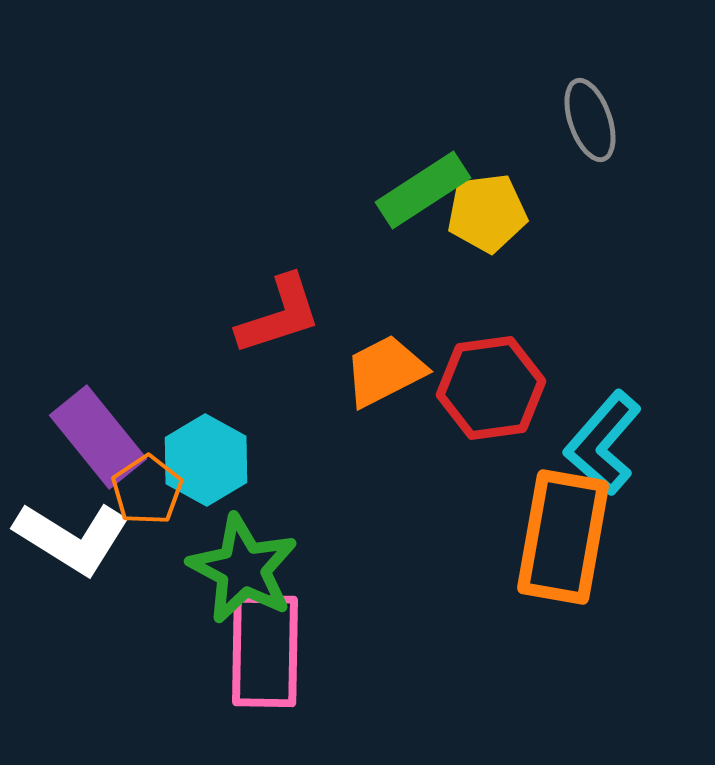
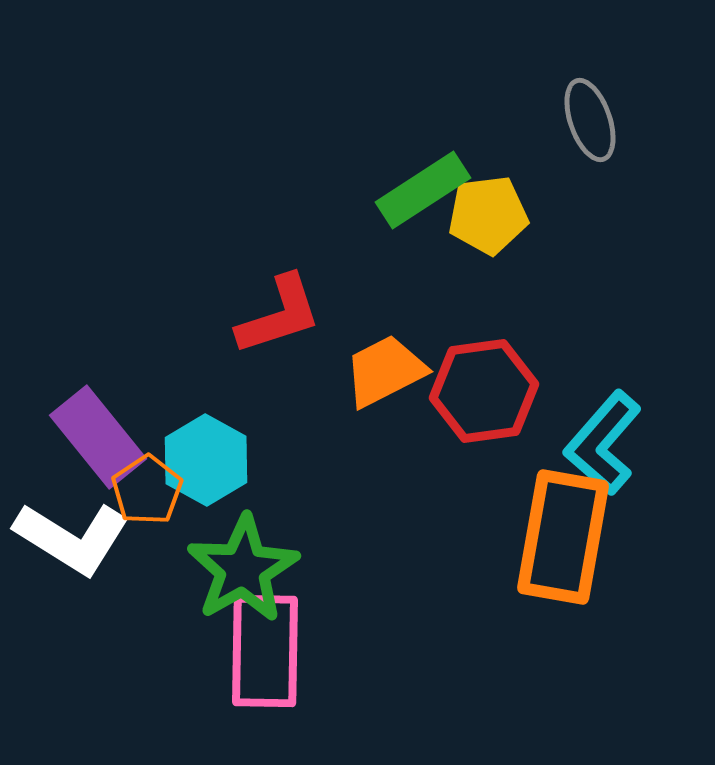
yellow pentagon: moved 1 px right, 2 px down
red hexagon: moved 7 px left, 3 px down
green star: rotated 14 degrees clockwise
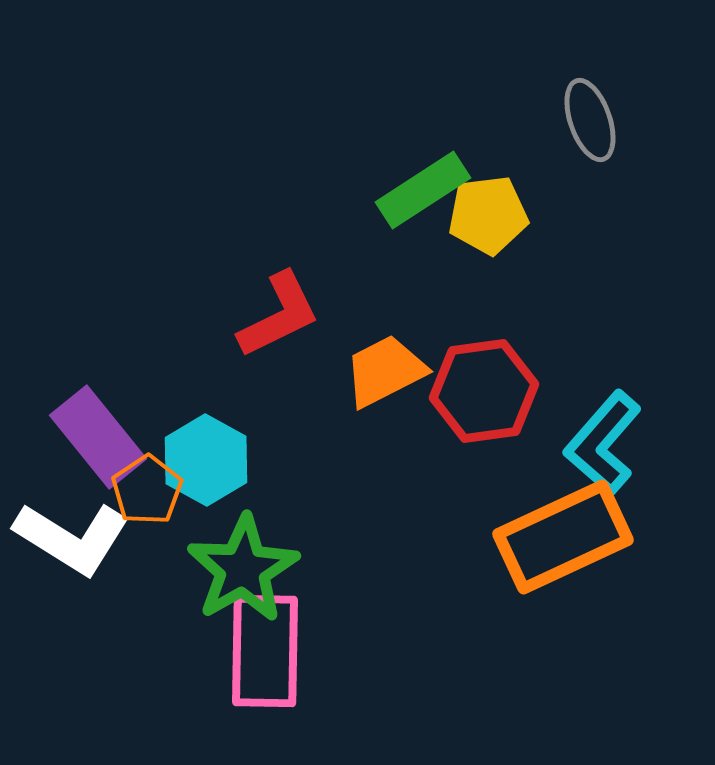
red L-shape: rotated 8 degrees counterclockwise
orange rectangle: rotated 55 degrees clockwise
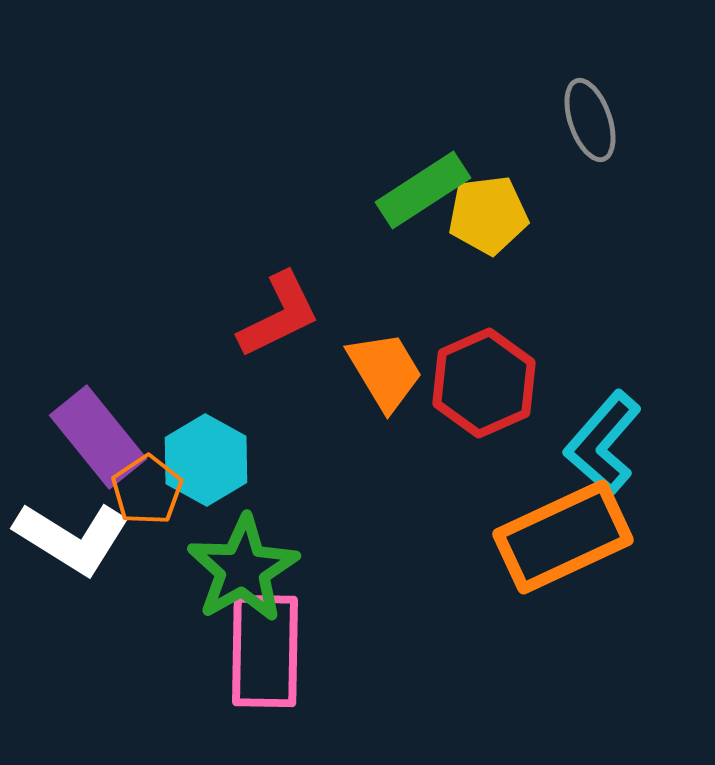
orange trapezoid: rotated 86 degrees clockwise
red hexagon: moved 8 px up; rotated 16 degrees counterclockwise
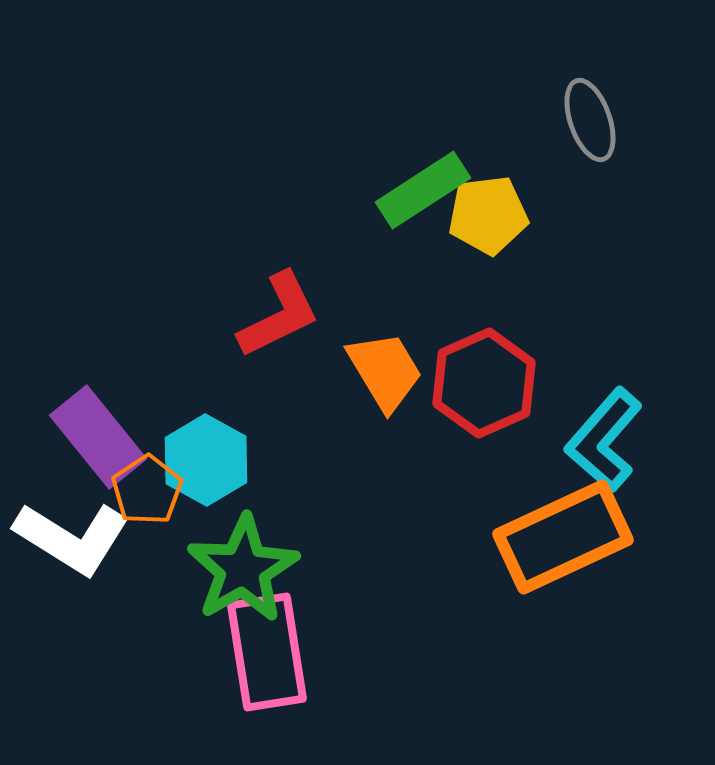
cyan L-shape: moved 1 px right, 3 px up
pink rectangle: moved 2 px right, 1 px down; rotated 10 degrees counterclockwise
